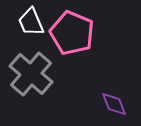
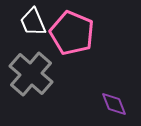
white trapezoid: moved 2 px right
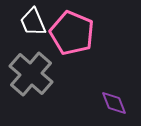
purple diamond: moved 1 px up
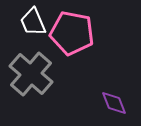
pink pentagon: rotated 12 degrees counterclockwise
